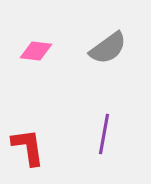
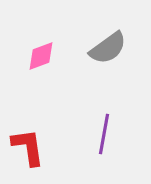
pink diamond: moved 5 px right, 5 px down; rotated 28 degrees counterclockwise
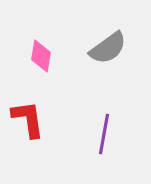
pink diamond: rotated 60 degrees counterclockwise
red L-shape: moved 28 px up
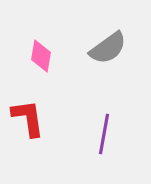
red L-shape: moved 1 px up
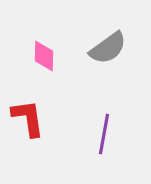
pink diamond: moved 3 px right; rotated 8 degrees counterclockwise
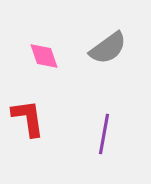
pink diamond: rotated 20 degrees counterclockwise
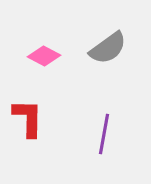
pink diamond: rotated 44 degrees counterclockwise
red L-shape: rotated 9 degrees clockwise
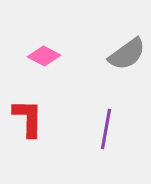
gray semicircle: moved 19 px right, 6 px down
purple line: moved 2 px right, 5 px up
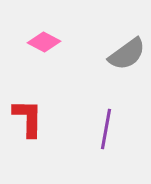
pink diamond: moved 14 px up
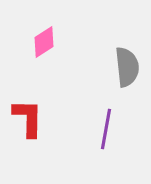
pink diamond: rotated 60 degrees counterclockwise
gray semicircle: moved 13 px down; rotated 60 degrees counterclockwise
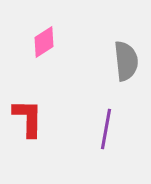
gray semicircle: moved 1 px left, 6 px up
